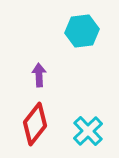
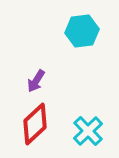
purple arrow: moved 3 px left, 6 px down; rotated 145 degrees counterclockwise
red diamond: rotated 9 degrees clockwise
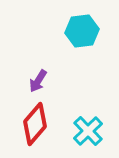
purple arrow: moved 2 px right
red diamond: rotated 6 degrees counterclockwise
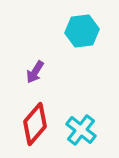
purple arrow: moved 3 px left, 9 px up
cyan cross: moved 7 px left, 1 px up; rotated 8 degrees counterclockwise
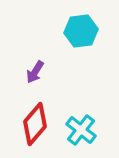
cyan hexagon: moved 1 px left
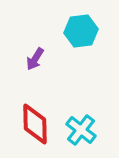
purple arrow: moved 13 px up
red diamond: rotated 42 degrees counterclockwise
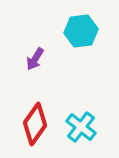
red diamond: rotated 36 degrees clockwise
cyan cross: moved 3 px up
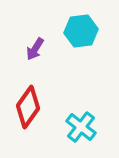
purple arrow: moved 10 px up
red diamond: moved 7 px left, 17 px up
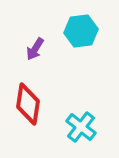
red diamond: moved 3 px up; rotated 27 degrees counterclockwise
